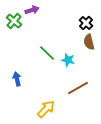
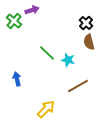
brown line: moved 2 px up
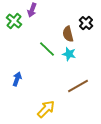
purple arrow: rotated 128 degrees clockwise
brown semicircle: moved 21 px left, 8 px up
green line: moved 4 px up
cyan star: moved 1 px right, 6 px up
blue arrow: rotated 32 degrees clockwise
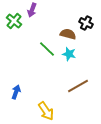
black cross: rotated 16 degrees counterclockwise
brown semicircle: rotated 119 degrees clockwise
blue arrow: moved 1 px left, 13 px down
yellow arrow: moved 2 px down; rotated 102 degrees clockwise
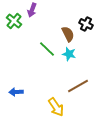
black cross: moved 1 px down
brown semicircle: rotated 49 degrees clockwise
blue arrow: rotated 112 degrees counterclockwise
yellow arrow: moved 10 px right, 4 px up
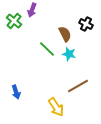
brown semicircle: moved 3 px left
blue arrow: rotated 104 degrees counterclockwise
